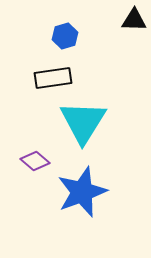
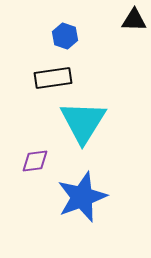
blue hexagon: rotated 25 degrees counterclockwise
purple diamond: rotated 48 degrees counterclockwise
blue star: moved 5 px down
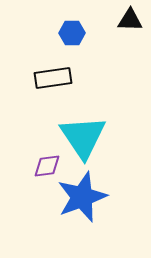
black triangle: moved 4 px left
blue hexagon: moved 7 px right, 3 px up; rotated 20 degrees counterclockwise
cyan triangle: moved 15 px down; rotated 6 degrees counterclockwise
purple diamond: moved 12 px right, 5 px down
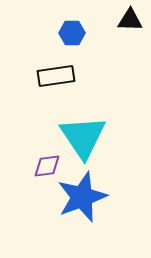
black rectangle: moved 3 px right, 2 px up
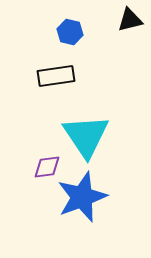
black triangle: rotated 16 degrees counterclockwise
blue hexagon: moved 2 px left, 1 px up; rotated 15 degrees clockwise
cyan triangle: moved 3 px right, 1 px up
purple diamond: moved 1 px down
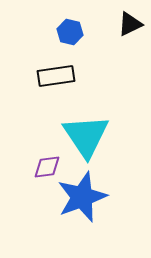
black triangle: moved 4 px down; rotated 12 degrees counterclockwise
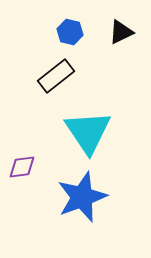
black triangle: moved 9 px left, 8 px down
black rectangle: rotated 30 degrees counterclockwise
cyan triangle: moved 2 px right, 4 px up
purple diamond: moved 25 px left
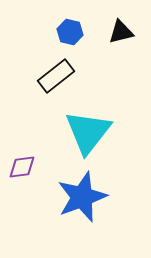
black triangle: rotated 12 degrees clockwise
cyan triangle: rotated 12 degrees clockwise
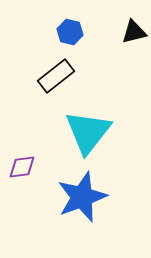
black triangle: moved 13 px right
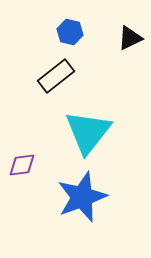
black triangle: moved 4 px left, 6 px down; rotated 12 degrees counterclockwise
purple diamond: moved 2 px up
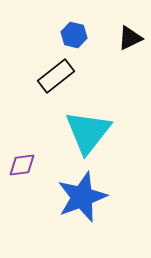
blue hexagon: moved 4 px right, 3 px down
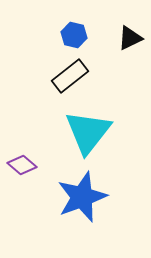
black rectangle: moved 14 px right
purple diamond: rotated 48 degrees clockwise
